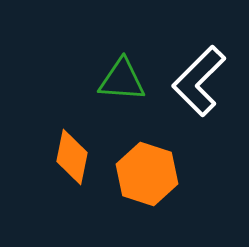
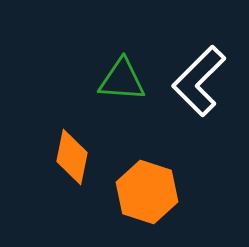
orange hexagon: moved 18 px down
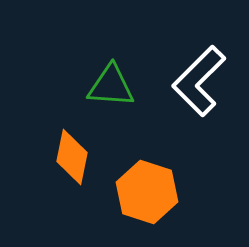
green triangle: moved 11 px left, 6 px down
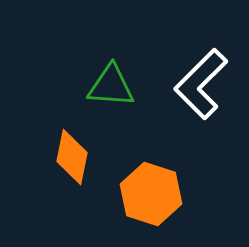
white L-shape: moved 2 px right, 3 px down
orange hexagon: moved 4 px right, 2 px down
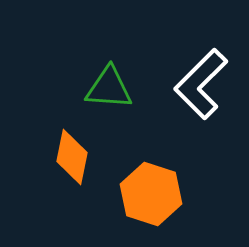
green triangle: moved 2 px left, 2 px down
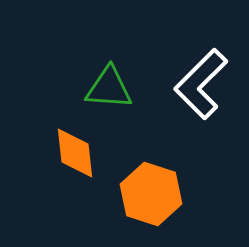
orange diamond: moved 3 px right, 4 px up; rotated 18 degrees counterclockwise
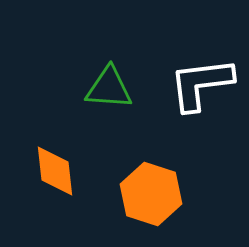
white L-shape: rotated 38 degrees clockwise
orange diamond: moved 20 px left, 18 px down
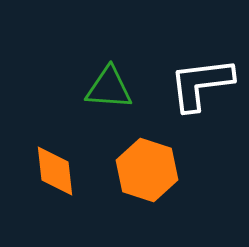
orange hexagon: moved 4 px left, 24 px up
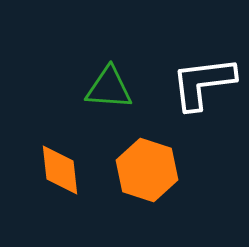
white L-shape: moved 2 px right, 1 px up
orange diamond: moved 5 px right, 1 px up
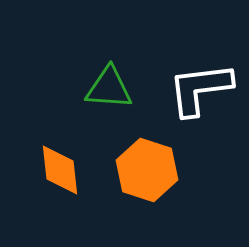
white L-shape: moved 3 px left, 6 px down
